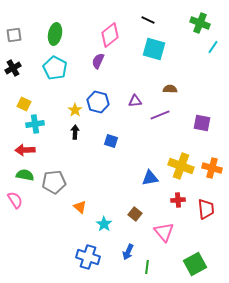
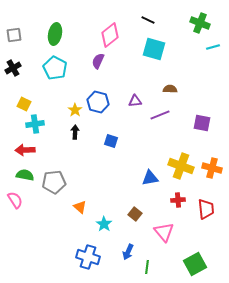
cyan line: rotated 40 degrees clockwise
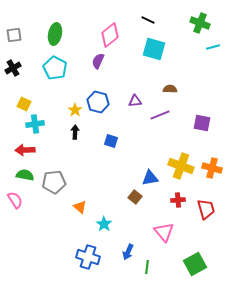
red trapezoid: rotated 10 degrees counterclockwise
brown square: moved 17 px up
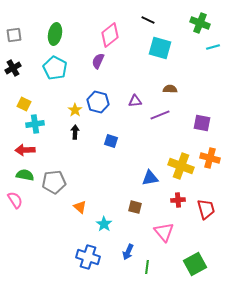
cyan square: moved 6 px right, 1 px up
orange cross: moved 2 px left, 10 px up
brown square: moved 10 px down; rotated 24 degrees counterclockwise
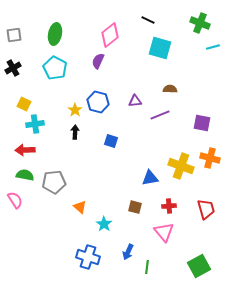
red cross: moved 9 px left, 6 px down
green square: moved 4 px right, 2 px down
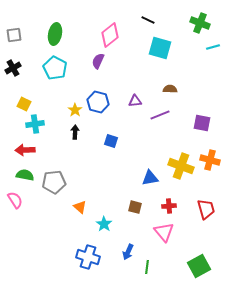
orange cross: moved 2 px down
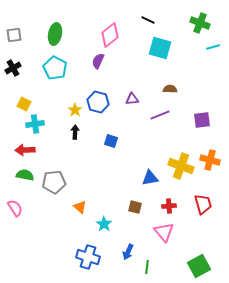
purple triangle: moved 3 px left, 2 px up
purple square: moved 3 px up; rotated 18 degrees counterclockwise
pink semicircle: moved 8 px down
red trapezoid: moved 3 px left, 5 px up
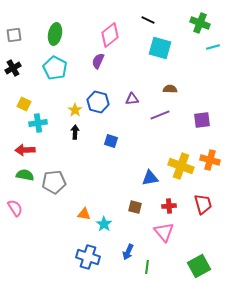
cyan cross: moved 3 px right, 1 px up
orange triangle: moved 4 px right, 7 px down; rotated 32 degrees counterclockwise
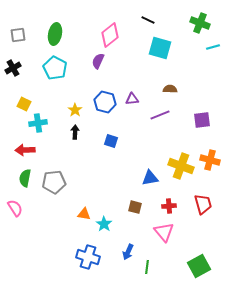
gray square: moved 4 px right
blue hexagon: moved 7 px right
green semicircle: moved 3 px down; rotated 90 degrees counterclockwise
